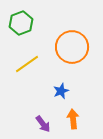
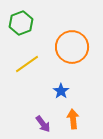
blue star: rotated 14 degrees counterclockwise
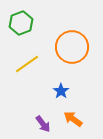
orange arrow: rotated 48 degrees counterclockwise
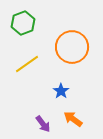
green hexagon: moved 2 px right
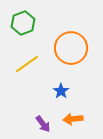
orange circle: moved 1 px left, 1 px down
orange arrow: rotated 42 degrees counterclockwise
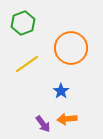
orange arrow: moved 6 px left
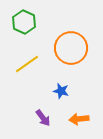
green hexagon: moved 1 px right, 1 px up; rotated 15 degrees counterclockwise
blue star: rotated 21 degrees counterclockwise
orange arrow: moved 12 px right
purple arrow: moved 6 px up
